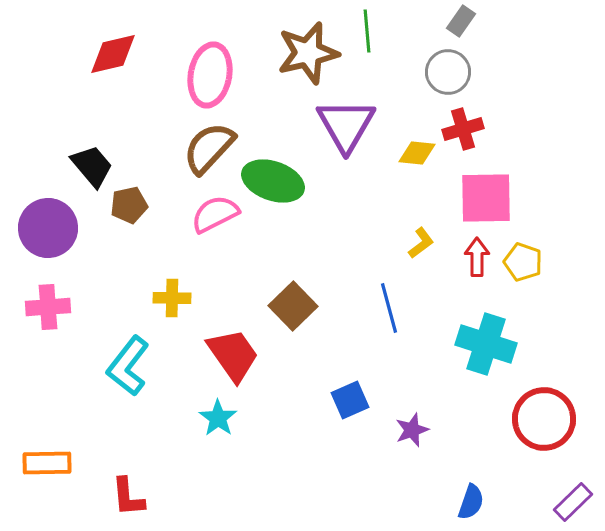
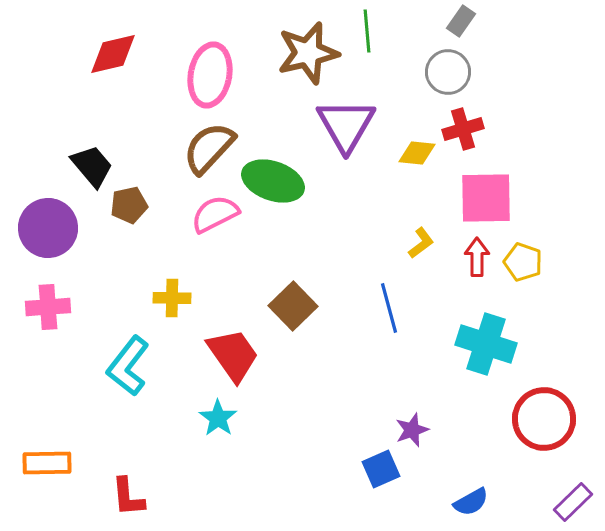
blue square: moved 31 px right, 69 px down
blue semicircle: rotated 42 degrees clockwise
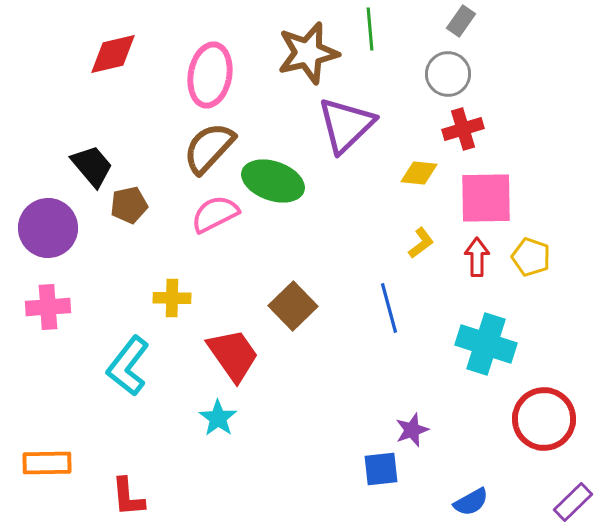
green line: moved 3 px right, 2 px up
gray circle: moved 2 px down
purple triangle: rotated 16 degrees clockwise
yellow diamond: moved 2 px right, 20 px down
yellow pentagon: moved 8 px right, 5 px up
blue square: rotated 18 degrees clockwise
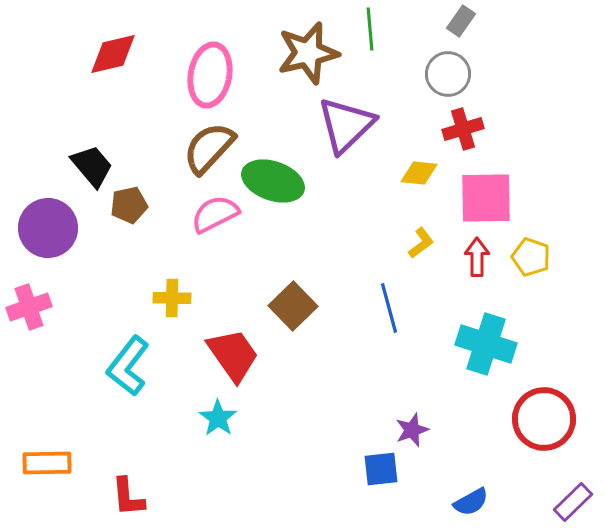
pink cross: moved 19 px left; rotated 15 degrees counterclockwise
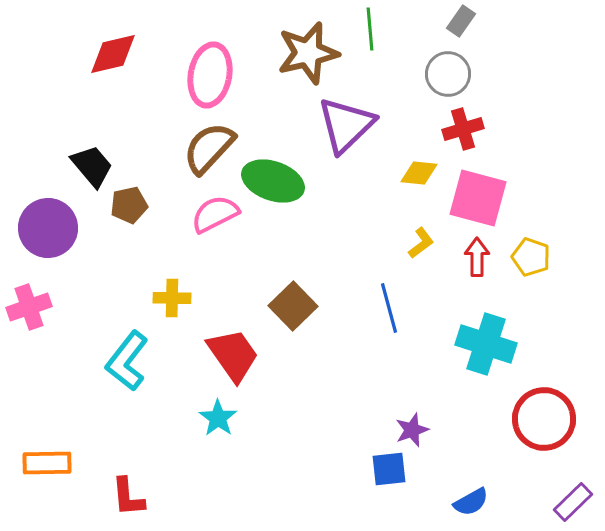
pink square: moved 8 px left; rotated 16 degrees clockwise
cyan L-shape: moved 1 px left, 5 px up
blue square: moved 8 px right
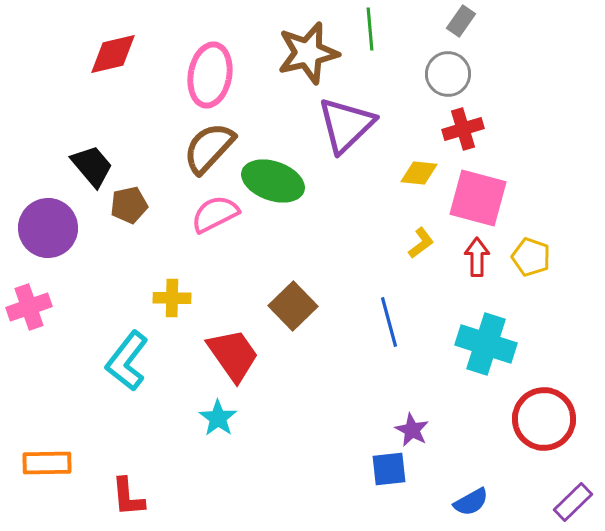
blue line: moved 14 px down
purple star: rotated 24 degrees counterclockwise
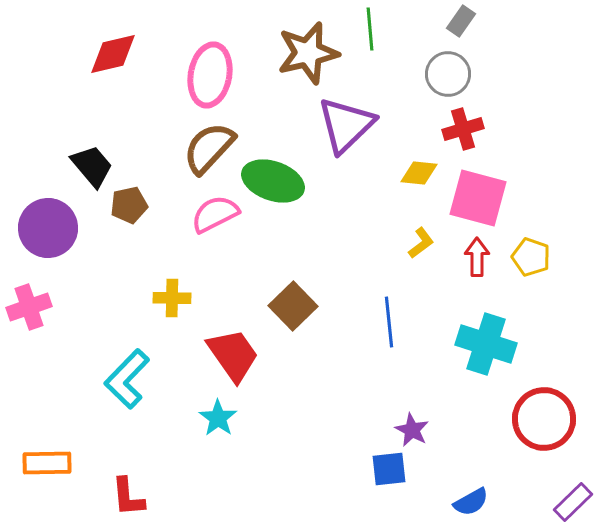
blue line: rotated 9 degrees clockwise
cyan L-shape: moved 18 px down; rotated 6 degrees clockwise
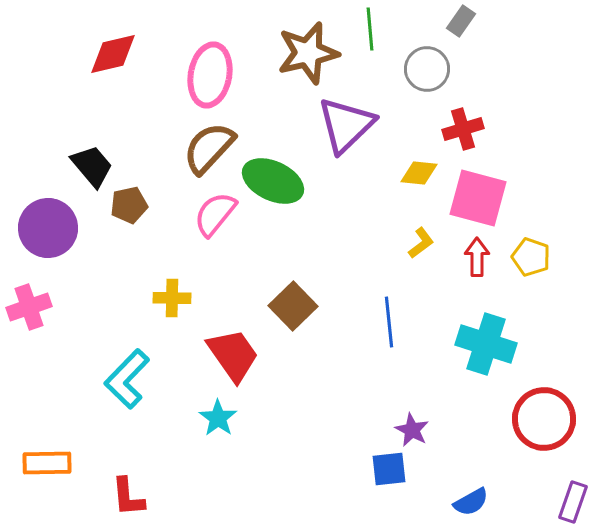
gray circle: moved 21 px left, 5 px up
green ellipse: rotated 6 degrees clockwise
pink semicircle: rotated 24 degrees counterclockwise
purple rectangle: rotated 27 degrees counterclockwise
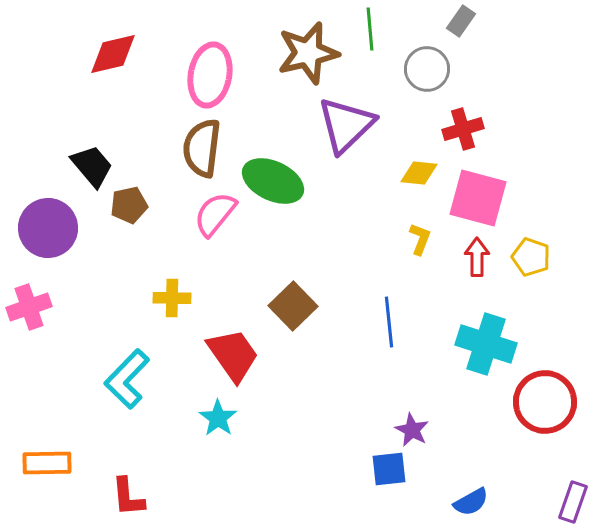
brown semicircle: moved 7 px left; rotated 36 degrees counterclockwise
yellow L-shape: moved 1 px left, 4 px up; rotated 32 degrees counterclockwise
red circle: moved 1 px right, 17 px up
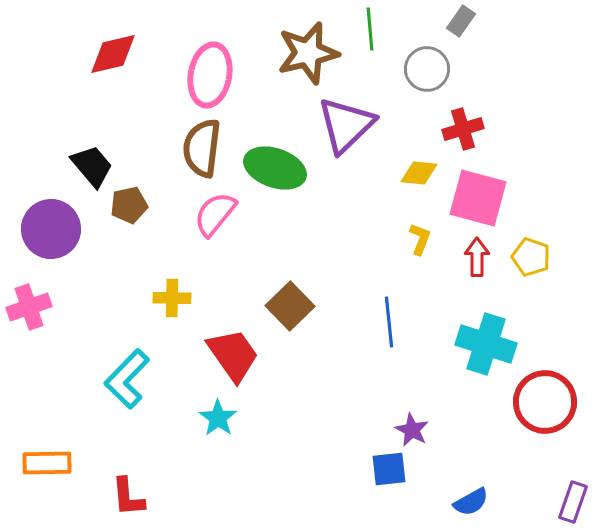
green ellipse: moved 2 px right, 13 px up; rotated 6 degrees counterclockwise
purple circle: moved 3 px right, 1 px down
brown square: moved 3 px left
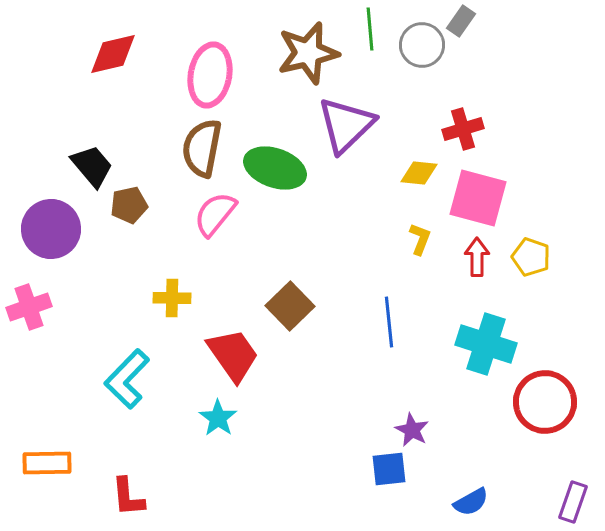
gray circle: moved 5 px left, 24 px up
brown semicircle: rotated 4 degrees clockwise
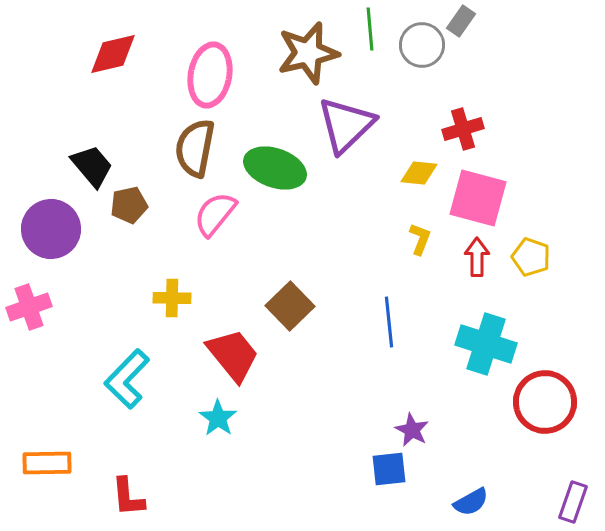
brown semicircle: moved 7 px left
red trapezoid: rotated 4 degrees counterclockwise
